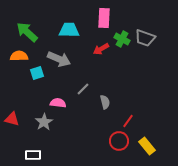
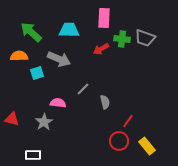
green arrow: moved 4 px right
green cross: rotated 21 degrees counterclockwise
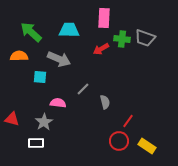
cyan square: moved 3 px right, 4 px down; rotated 24 degrees clockwise
yellow rectangle: rotated 18 degrees counterclockwise
white rectangle: moved 3 px right, 12 px up
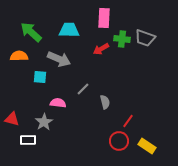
white rectangle: moved 8 px left, 3 px up
